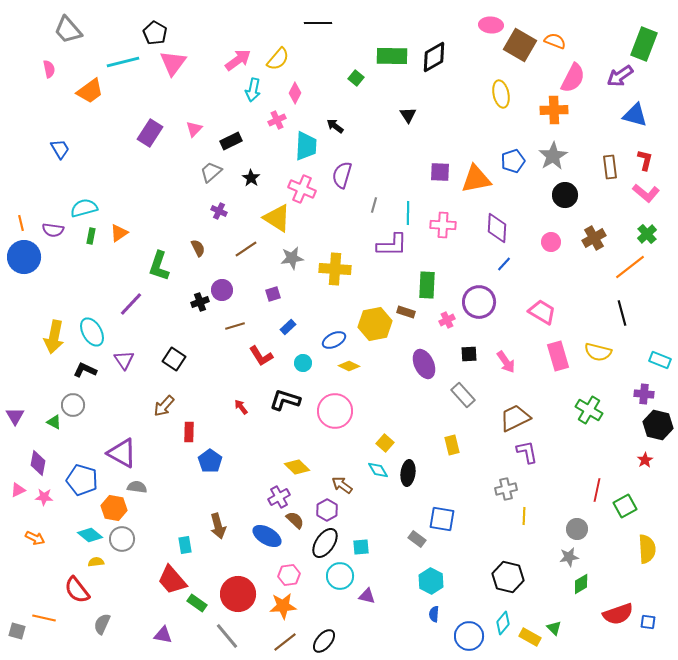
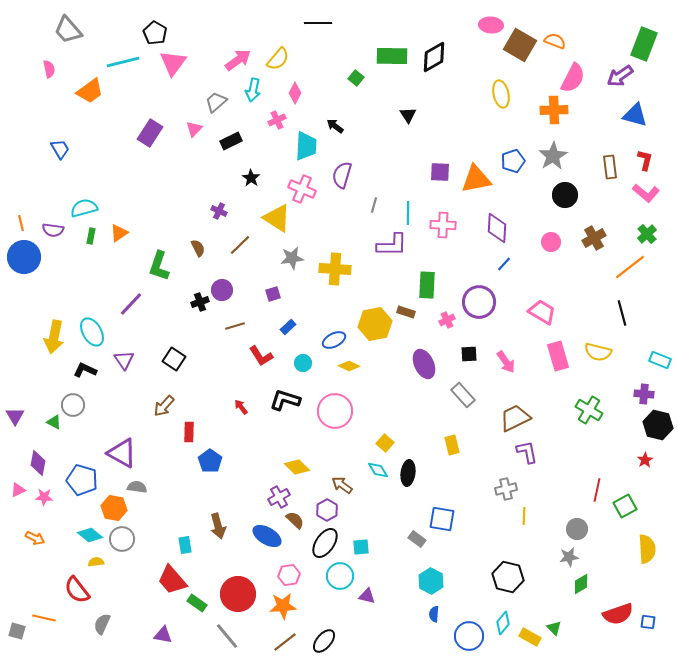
gray trapezoid at (211, 172): moved 5 px right, 70 px up
brown line at (246, 249): moved 6 px left, 4 px up; rotated 10 degrees counterclockwise
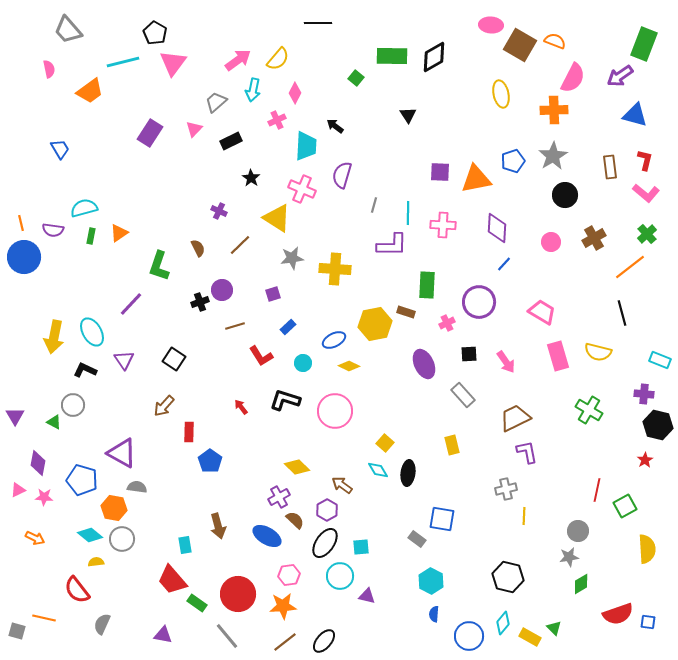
pink cross at (447, 320): moved 3 px down
gray circle at (577, 529): moved 1 px right, 2 px down
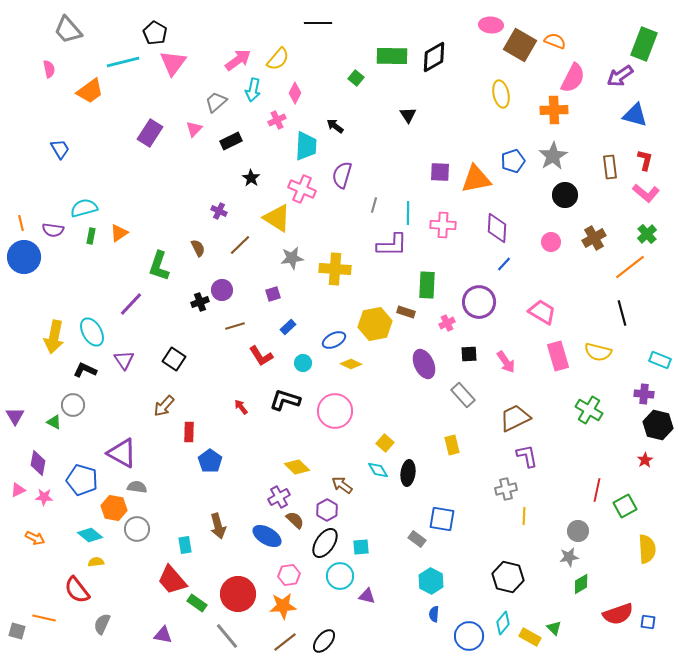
yellow diamond at (349, 366): moved 2 px right, 2 px up
purple L-shape at (527, 452): moved 4 px down
gray circle at (122, 539): moved 15 px right, 10 px up
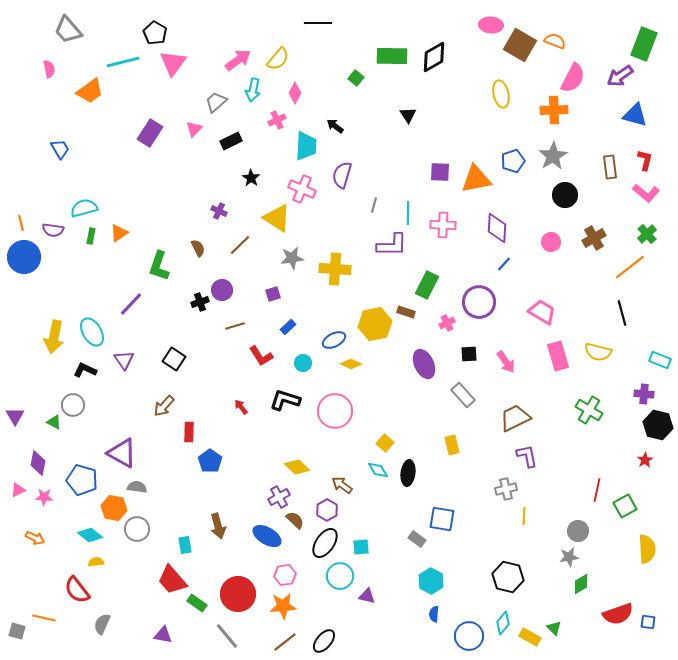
green rectangle at (427, 285): rotated 24 degrees clockwise
pink hexagon at (289, 575): moved 4 px left
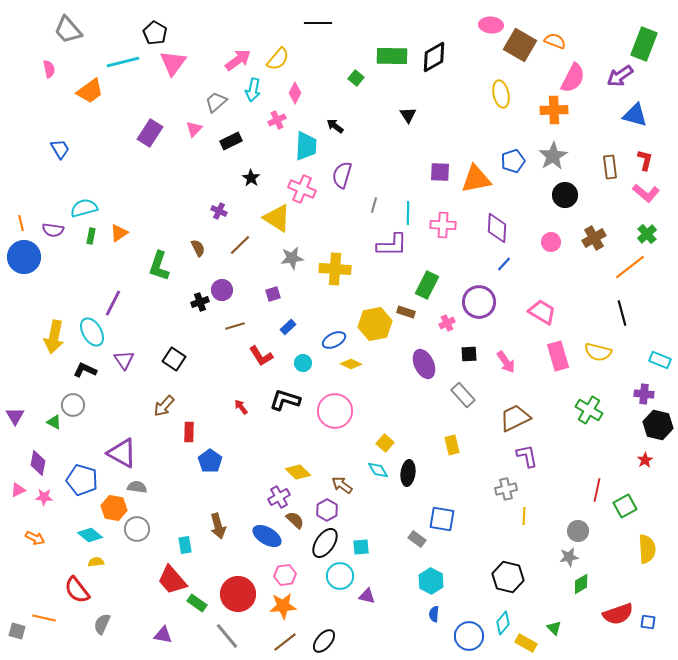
purple line at (131, 304): moved 18 px left, 1 px up; rotated 16 degrees counterclockwise
yellow diamond at (297, 467): moved 1 px right, 5 px down
yellow rectangle at (530, 637): moved 4 px left, 6 px down
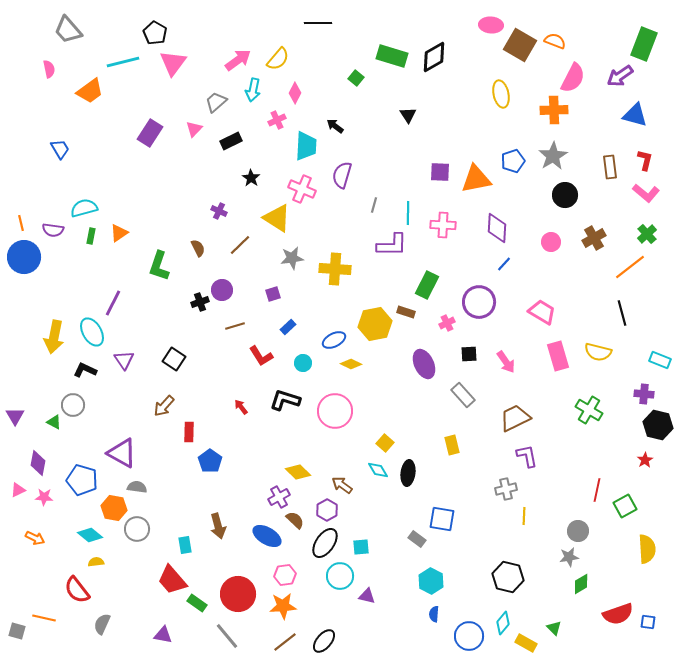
green rectangle at (392, 56): rotated 16 degrees clockwise
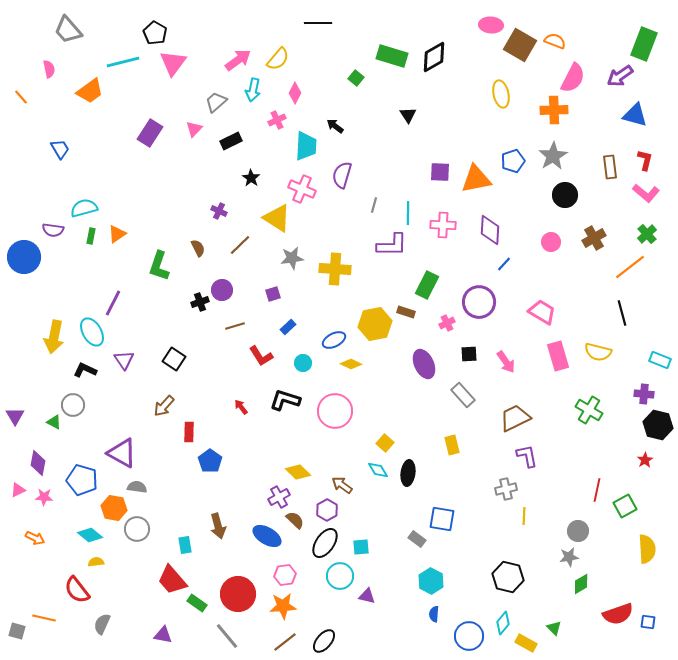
orange line at (21, 223): moved 126 px up; rotated 28 degrees counterclockwise
purple diamond at (497, 228): moved 7 px left, 2 px down
orange triangle at (119, 233): moved 2 px left, 1 px down
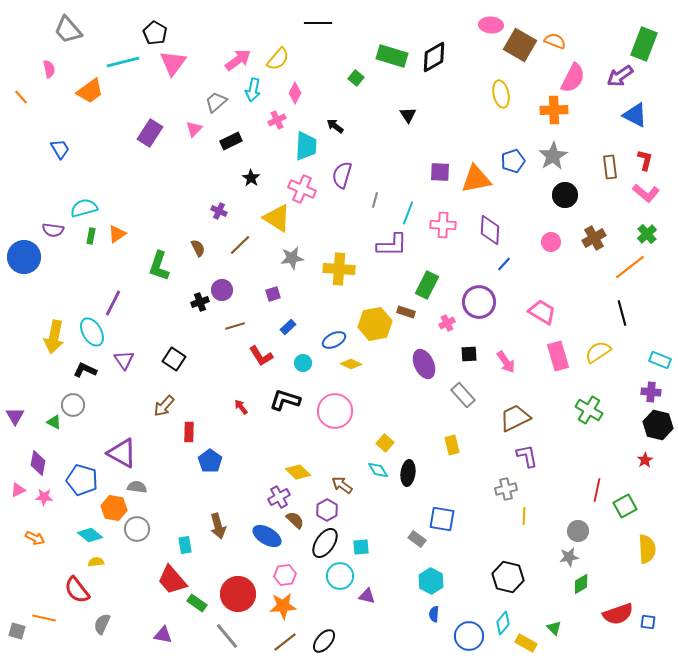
blue triangle at (635, 115): rotated 12 degrees clockwise
gray line at (374, 205): moved 1 px right, 5 px up
cyan line at (408, 213): rotated 20 degrees clockwise
yellow cross at (335, 269): moved 4 px right
yellow semicircle at (598, 352): rotated 132 degrees clockwise
purple cross at (644, 394): moved 7 px right, 2 px up
